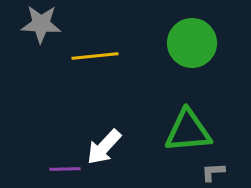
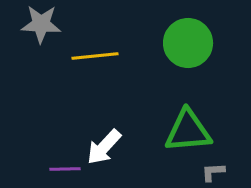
green circle: moved 4 px left
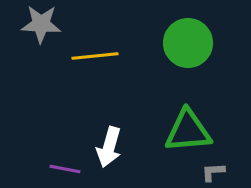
white arrow: moved 5 px right; rotated 27 degrees counterclockwise
purple line: rotated 12 degrees clockwise
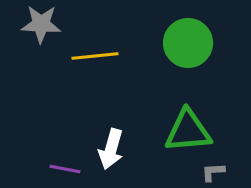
white arrow: moved 2 px right, 2 px down
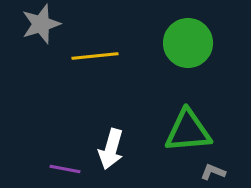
gray star: rotated 21 degrees counterclockwise
gray L-shape: rotated 25 degrees clockwise
